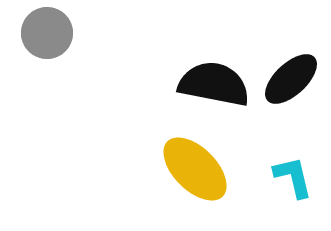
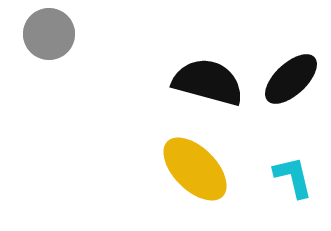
gray circle: moved 2 px right, 1 px down
black semicircle: moved 6 px left, 2 px up; rotated 4 degrees clockwise
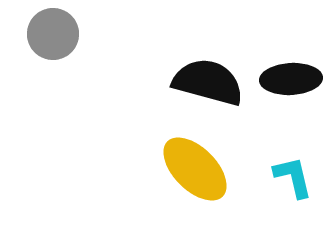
gray circle: moved 4 px right
black ellipse: rotated 40 degrees clockwise
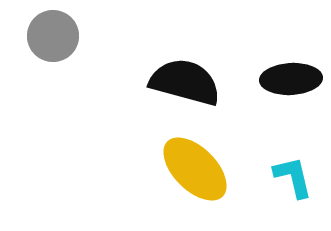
gray circle: moved 2 px down
black semicircle: moved 23 px left
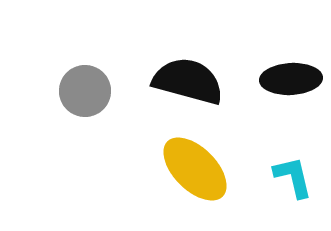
gray circle: moved 32 px right, 55 px down
black semicircle: moved 3 px right, 1 px up
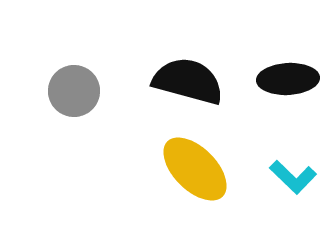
black ellipse: moved 3 px left
gray circle: moved 11 px left
cyan L-shape: rotated 147 degrees clockwise
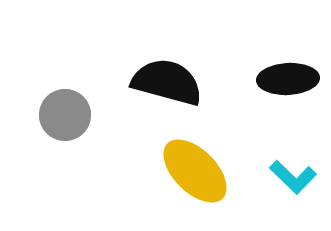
black semicircle: moved 21 px left, 1 px down
gray circle: moved 9 px left, 24 px down
yellow ellipse: moved 2 px down
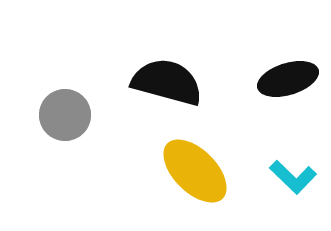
black ellipse: rotated 14 degrees counterclockwise
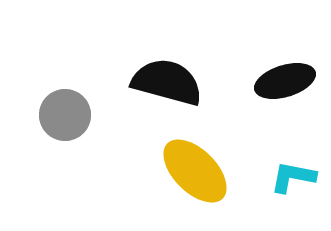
black ellipse: moved 3 px left, 2 px down
cyan L-shape: rotated 147 degrees clockwise
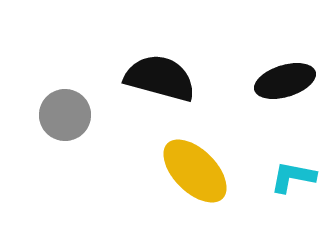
black semicircle: moved 7 px left, 4 px up
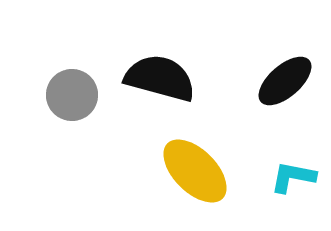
black ellipse: rotated 24 degrees counterclockwise
gray circle: moved 7 px right, 20 px up
